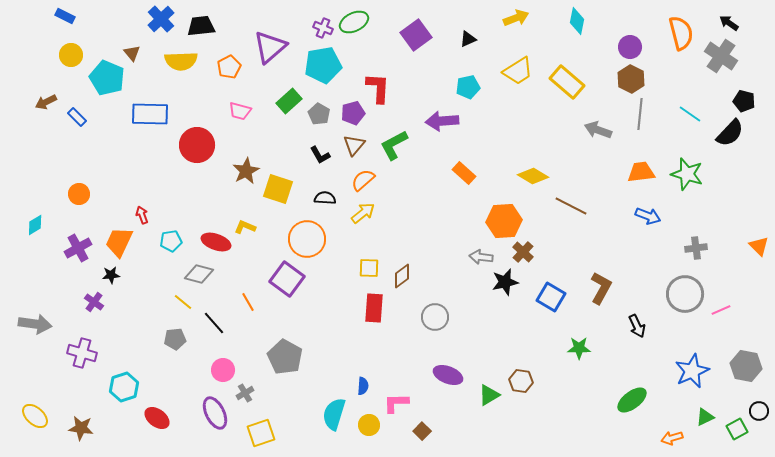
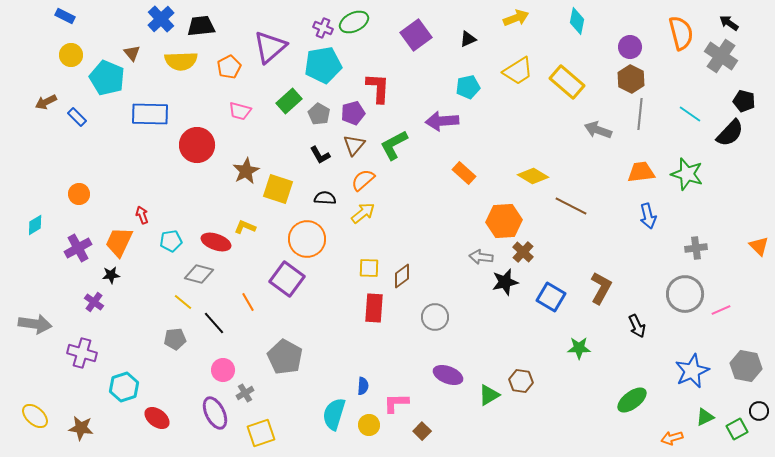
blue arrow at (648, 216): rotated 55 degrees clockwise
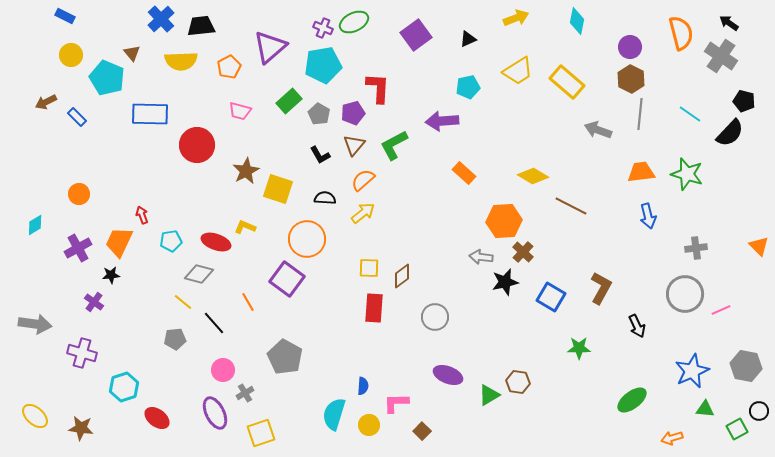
brown hexagon at (521, 381): moved 3 px left, 1 px down
green triangle at (705, 417): moved 8 px up; rotated 30 degrees clockwise
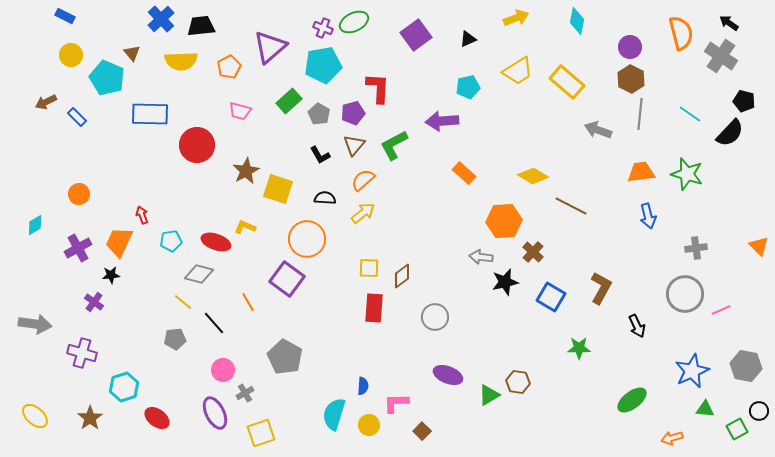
brown cross at (523, 252): moved 10 px right
brown star at (81, 428): moved 9 px right, 10 px up; rotated 30 degrees clockwise
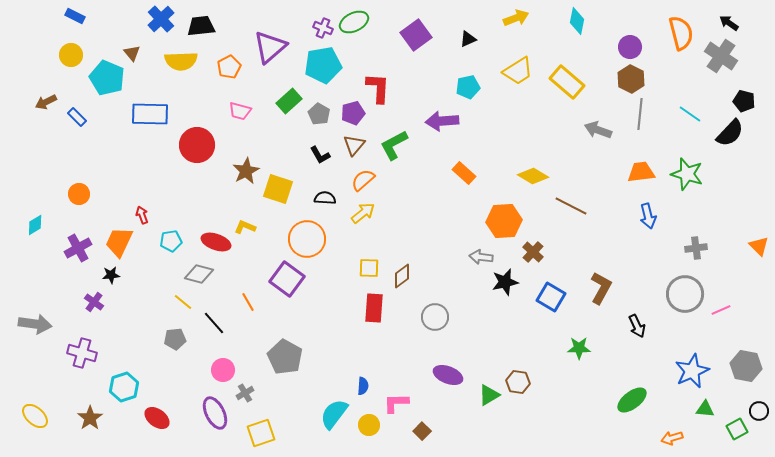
blue rectangle at (65, 16): moved 10 px right
cyan semicircle at (334, 414): rotated 20 degrees clockwise
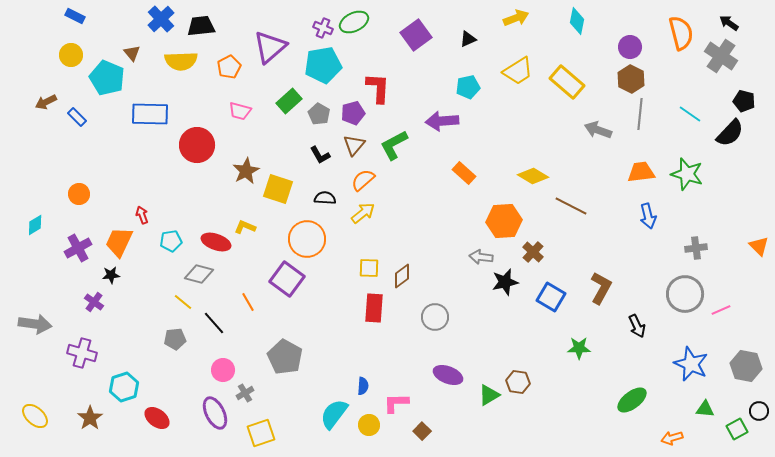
blue star at (692, 371): moved 1 px left, 7 px up; rotated 24 degrees counterclockwise
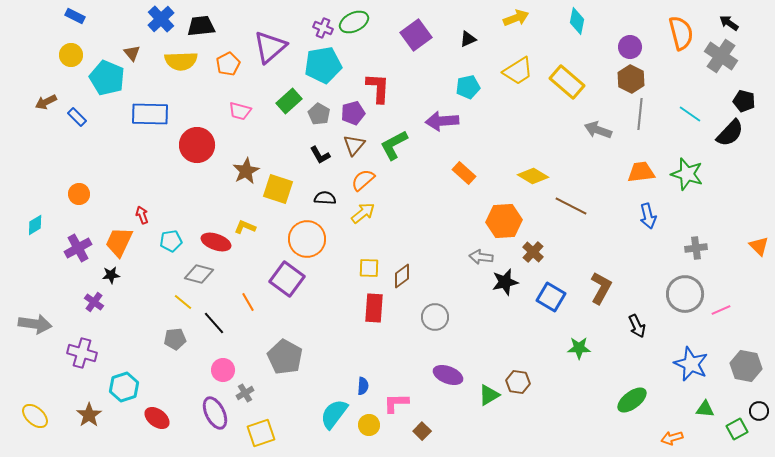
orange pentagon at (229, 67): moved 1 px left, 3 px up
brown star at (90, 418): moved 1 px left, 3 px up
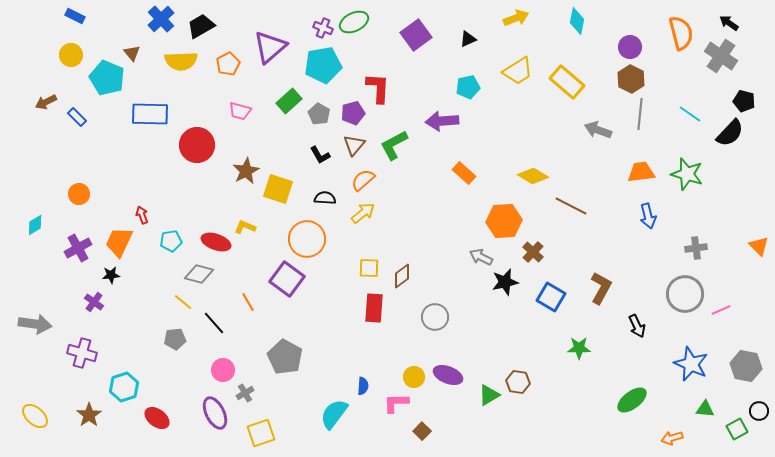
black trapezoid at (201, 26): rotated 24 degrees counterclockwise
gray arrow at (481, 257): rotated 20 degrees clockwise
yellow circle at (369, 425): moved 45 px right, 48 px up
